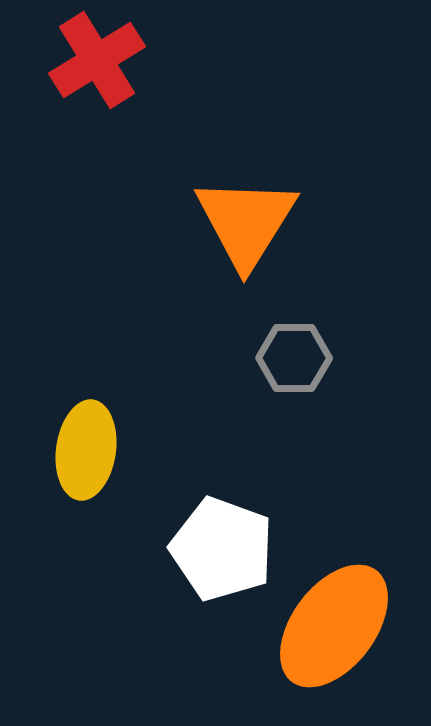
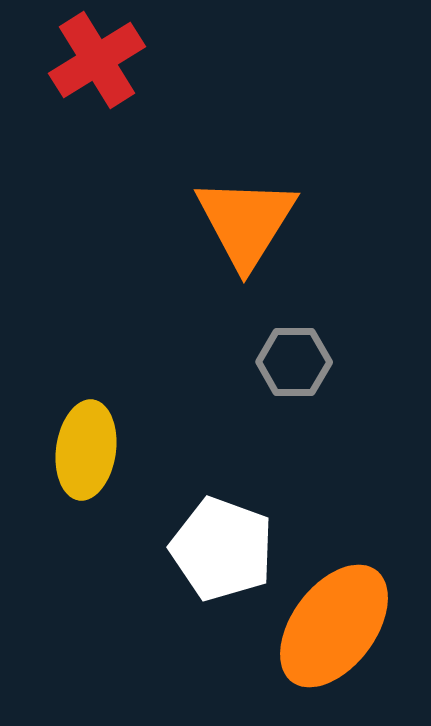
gray hexagon: moved 4 px down
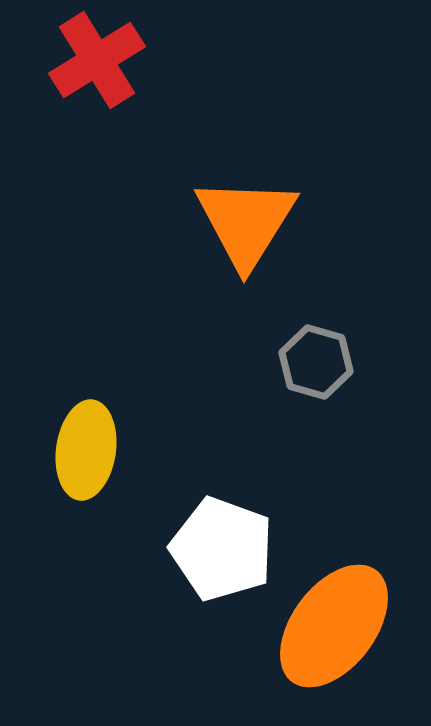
gray hexagon: moved 22 px right; rotated 16 degrees clockwise
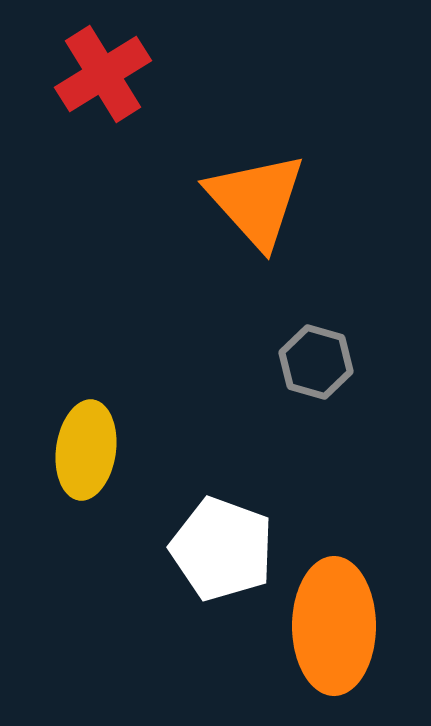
red cross: moved 6 px right, 14 px down
orange triangle: moved 10 px right, 22 px up; rotated 14 degrees counterclockwise
orange ellipse: rotated 37 degrees counterclockwise
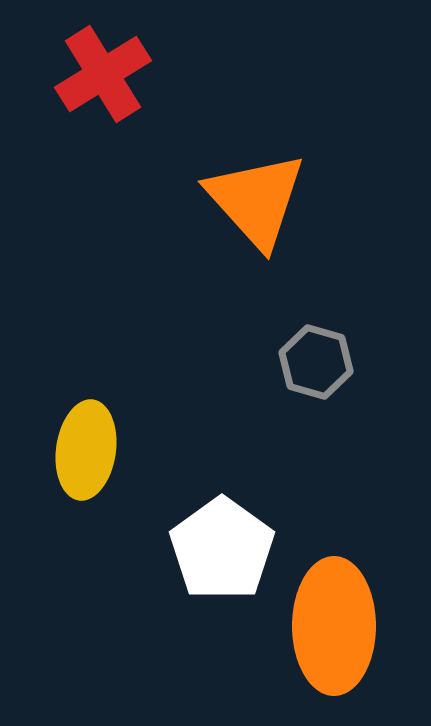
white pentagon: rotated 16 degrees clockwise
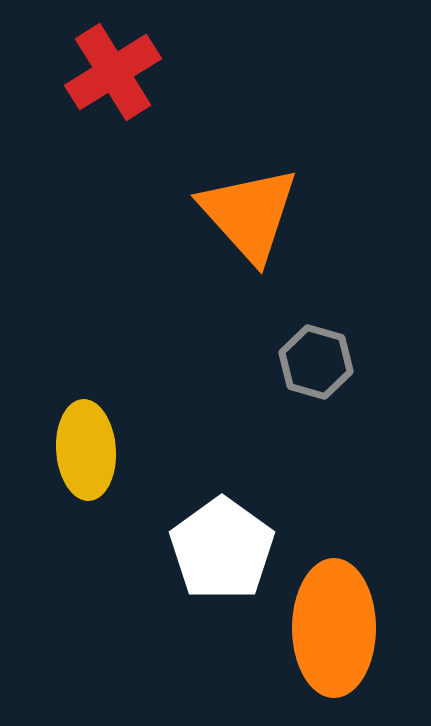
red cross: moved 10 px right, 2 px up
orange triangle: moved 7 px left, 14 px down
yellow ellipse: rotated 12 degrees counterclockwise
orange ellipse: moved 2 px down
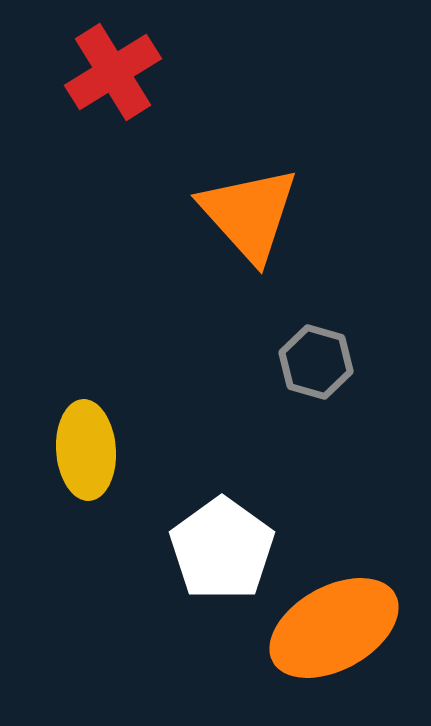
orange ellipse: rotated 61 degrees clockwise
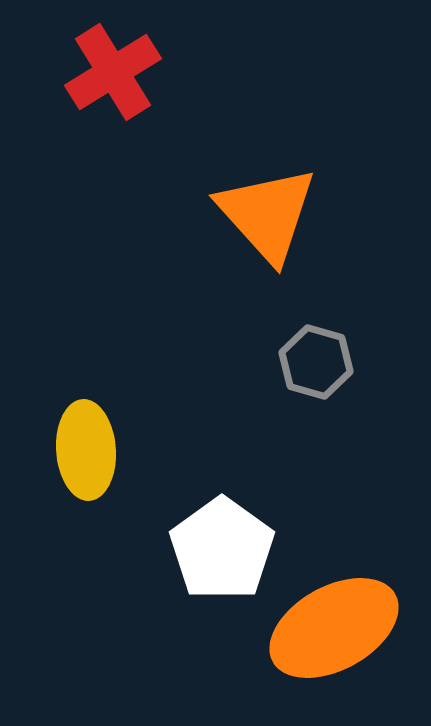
orange triangle: moved 18 px right
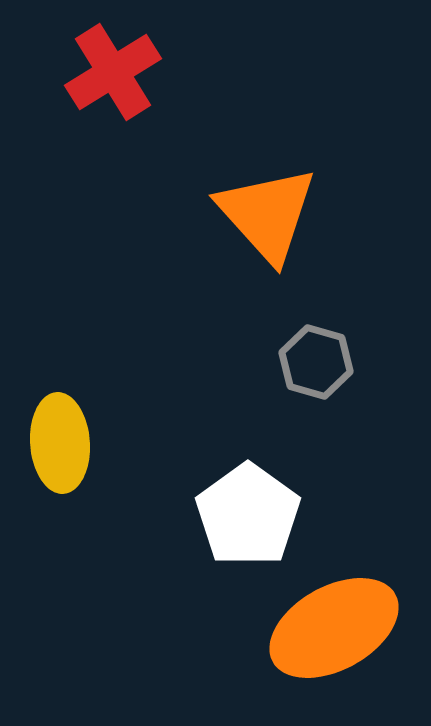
yellow ellipse: moved 26 px left, 7 px up
white pentagon: moved 26 px right, 34 px up
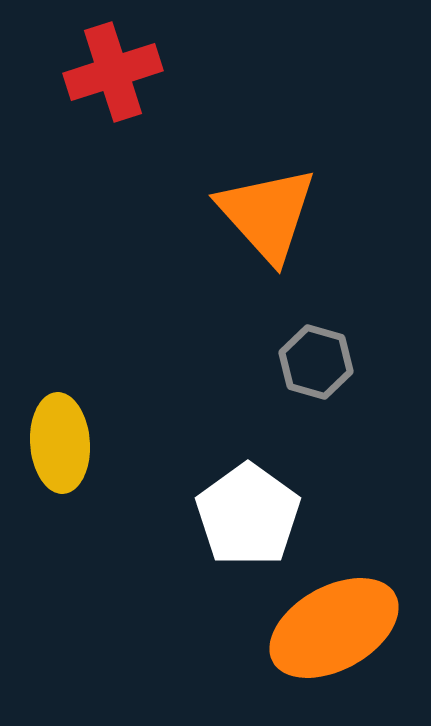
red cross: rotated 14 degrees clockwise
